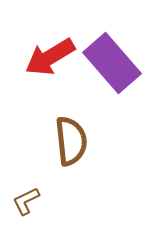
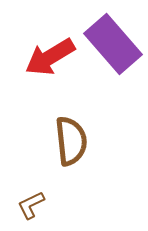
purple rectangle: moved 1 px right, 19 px up
brown L-shape: moved 5 px right, 4 px down
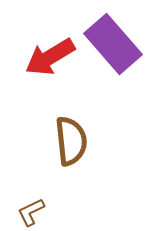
brown L-shape: moved 7 px down
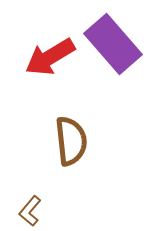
brown L-shape: moved 1 px left, 1 px up; rotated 24 degrees counterclockwise
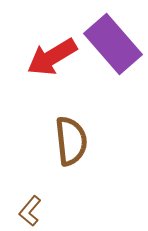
red arrow: moved 2 px right
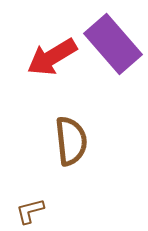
brown L-shape: rotated 36 degrees clockwise
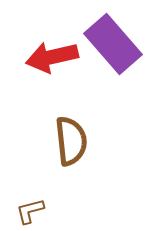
red arrow: rotated 18 degrees clockwise
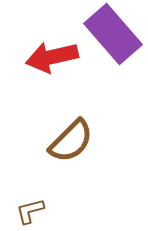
purple rectangle: moved 10 px up
brown semicircle: rotated 51 degrees clockwise
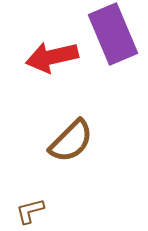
purple rectangle: rotated 18 degrees clockwise
